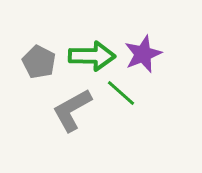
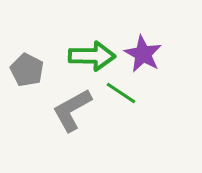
purple star: rotated 21 degrees counterclockwise
gray pentagon: moved 12 px left, 8 px down
green line: rotated 8 degrees counterclockwise
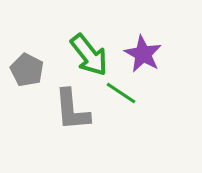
green arrow: moved 3 px left, 1 px up; rotated 51 degrees clockwise
gray L-shape: rotated 66 degrees counterclockwise
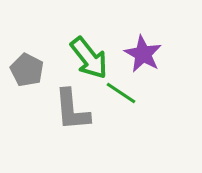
green arrow: moved 3 px down
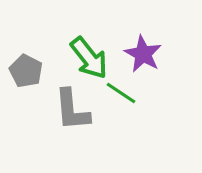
gray pentagon: moved 1 px left, 1 px down
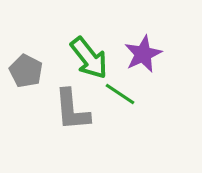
purple star: rotated 18 degrees clockwise
green line: moved 1 px left, 1 px down
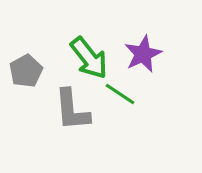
gray pentagon: rotated 16 degrees clockwise
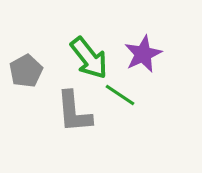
green line: moved 1 px down
gray L-shape: moved 2 px right, 2 px down
